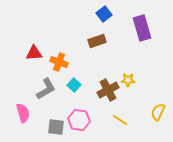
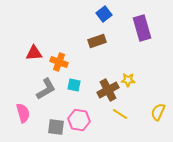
cyan square: rotated 32 degrees counterclockwise
yellow line: moved 6 px up
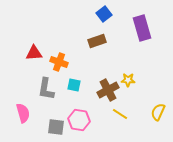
gray L-shape: rotated 130 degrees clockwise
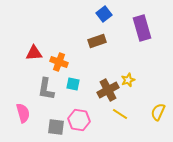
yellow star: rotated 24 degrees counterclockwise
cyan square: moved 1 px left, 1 px up
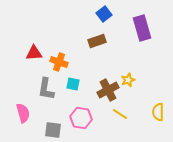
yellow semicircle: rotated 24 degrees counterclockwise
pink hexagon: moved 2 px right, 2 px up
gray square: moved 3 px left, 3 px down
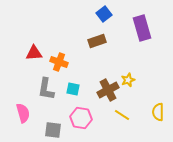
cyan square: moved 5 px down
yellow line: moved 2 px right, 1 px down
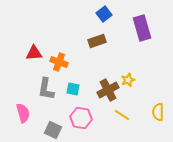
gray square: rotated 18 degrees clockwise
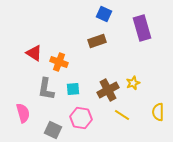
blue square: rotated 28 degrees counterclockwise
red triangle: rotated 36 degrees clockwise
yellow star: moved 5 px right, 3 px down
cyan square: rotated 16 degrees counterclockwise
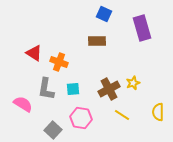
brown rectangle: rotated 18 degrees clockwise
brown cross: moved 1 px right, 1 px up
pink semicircle: moved 9 px up; rotated 42 degrees counterclockwise
gray square: rotated 18 degrees clockwise
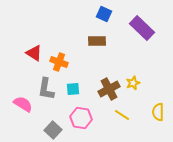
purple rectangle: rotated 30 degrees counterclockwise
